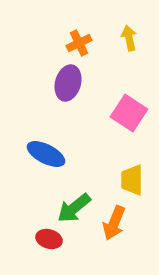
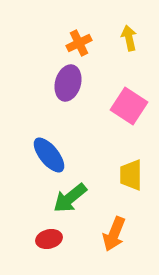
pink square: moved 7 px up
blue ellipse: moved 3 px right, 1 px down; rotated 24 degrees clockwise
yellow trapezoid: moved 1 px left, 5 px up
green arrow: moved 4 px left, 10 px up
orange arrow: moved 11 px down
red ellipse: rotated 30 degrees counterclockwise
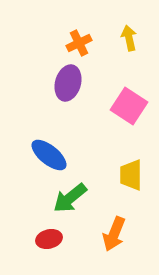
blue ellipse: rotated 12 degrees counterclockwise
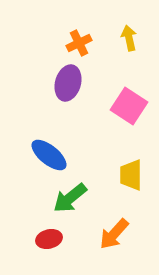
orange arrow: rotated 20 degrees clockwise
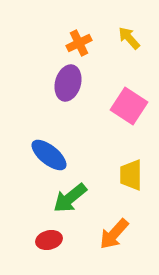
yellow arrow: rotated 30 degrees counterclockwise
red ellipse: moved 1 px down
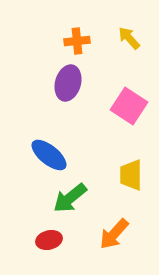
orange cross: moved 2 px left, 2 px up; rotated 20 degrees clockwise
